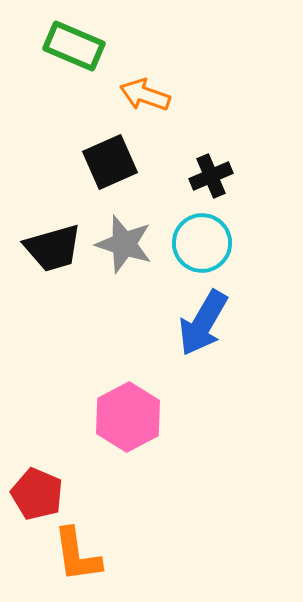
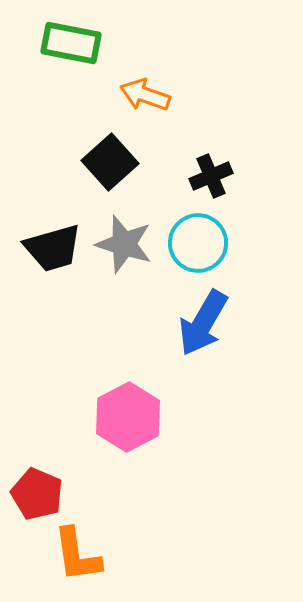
green rectangle: moved 3 px left, 3 px up; rotated 12 degrees counterclockwise
black square: rotated 18 degrees counterclockwise
cyan circle: moved 4 px left
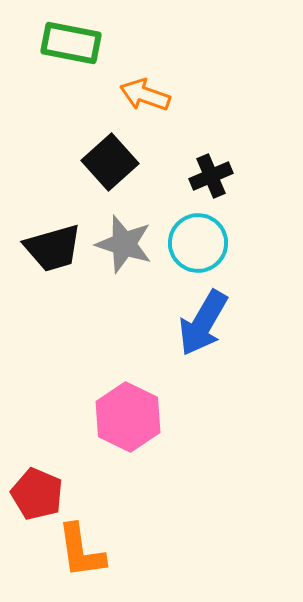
pink hexagon: rotated 6 degrees counterclockwise
orange L-shape: moved 4 px right, 4 px up
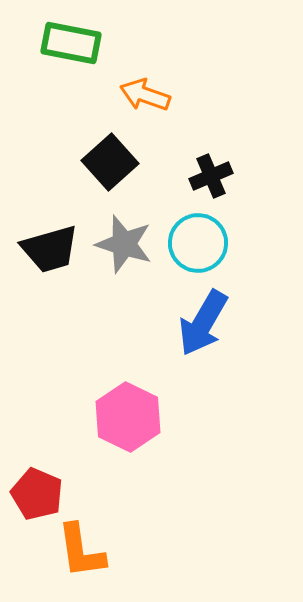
black trapezoid: moved 3 px left, 1 px down
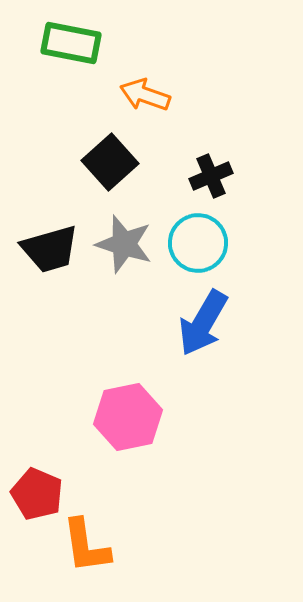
pink hexagon: rotated 22 degrees clockwise
orange L-shape: moved 5 px right, 5 px up
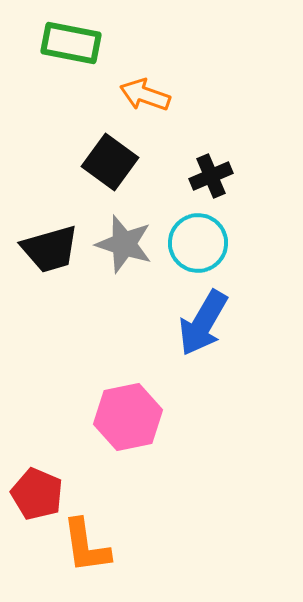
black square: rotated 12 degrees counterclockwise
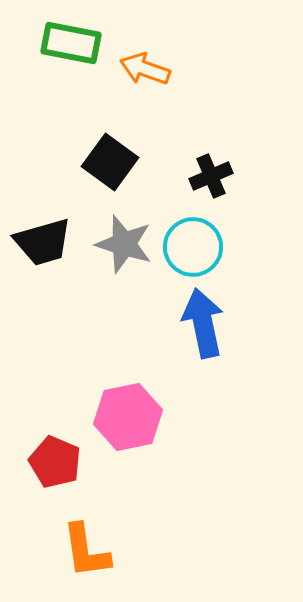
orange arrow: moved 26 px up
cyan circle: moved 5 px left, 4 px down
black trapezoid: moved 7 px left, 7 px up
blue arrow: rotated 138 degrees clockwise
red pentagon: moved 18 px right, 32 px up
orange L-shape: moved 5 px down
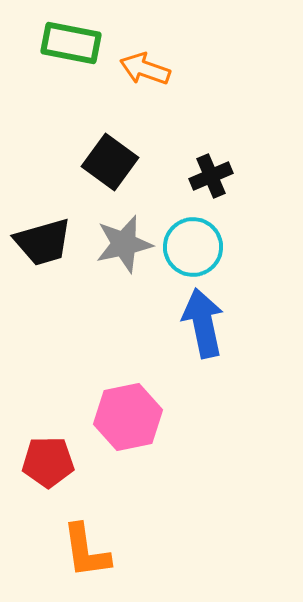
gray star: rotated 30 degrees counterclockwise
red pentagon: moved 7 px left; rotated 24 degrees counterclockwise
